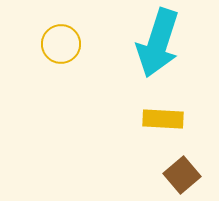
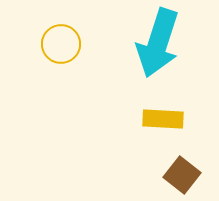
brown square: rotated 12 degrees counterclockwise
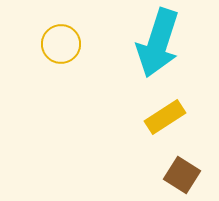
yellow rectangle: moved 2 px right, 2 px up; rotated 36 degrees counterclockwise
brown square: rotated 6 degrees counterclockwise
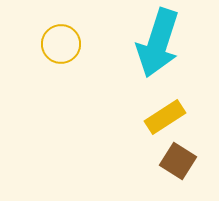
brown square: moved 4 px left, 14 px up
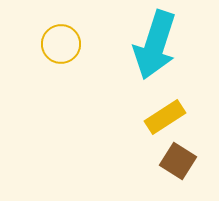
cyan arrow: moved 3 px left, 2 px down
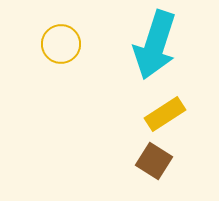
yellow rectangle: moved 3 px up
brown square: moved 24 px left
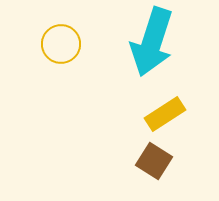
cyan arrow: moved 3 px left, 3 px up
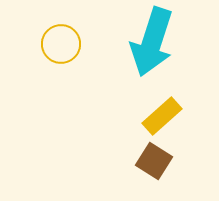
yellow rectangle: moved 3 px left, 2 px down; rotated 9 degrees counterclockwise
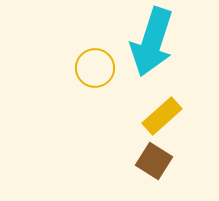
yellow circle: moved 34 px right, 24 px down
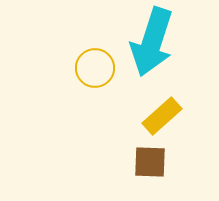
brown square: moved 4 px left, 1 px down; rotated 30 degrees counterclockwise
